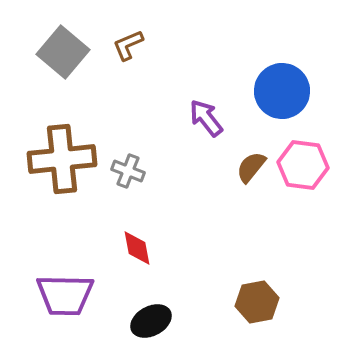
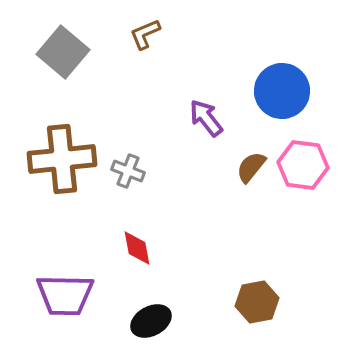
brown L-shape: moved 17 px right, 11 px up
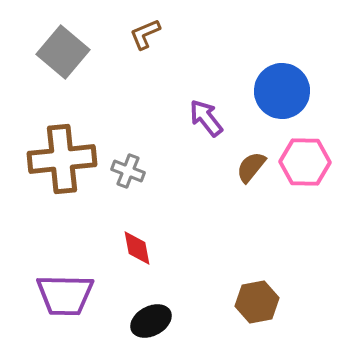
pink hexagon: moved 2 px right, 3 px up; rotated 6 degrees counterclockwise
